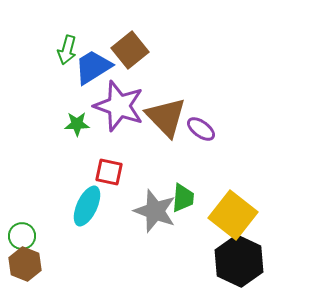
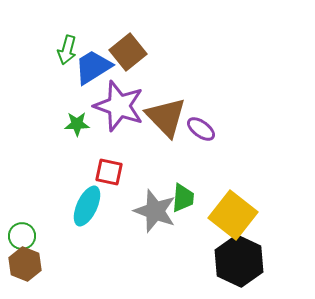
brown square: moved 2 px left, 2 px down
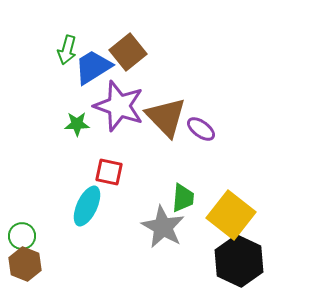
gray star: moved 8 px right, 16 px down; rotated 9 degrees clockwise
yellow square: moved 2 px left
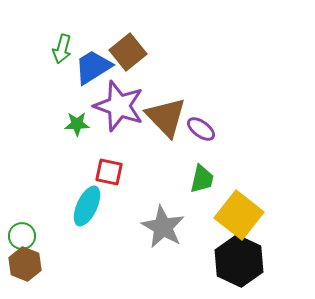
green arrow: moved 5 px left, 1 px up
green trapezoid: moved 19 px right, 19 px up; rotated 8 degrees clockwise
yellow square: moved 8 px right
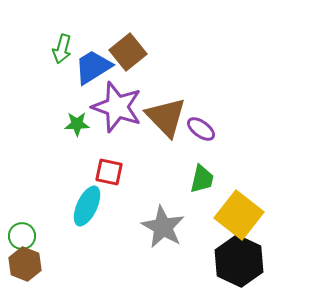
purple star: moved 2 px left, 1 px down
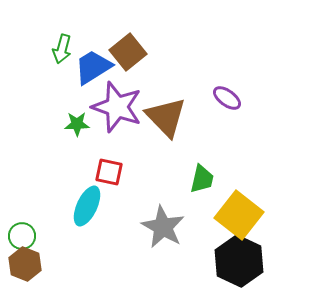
purple ellipse: moved 26 px right, 31 px up
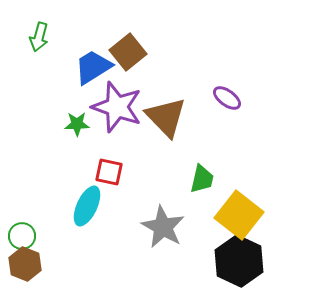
green arrow: moved 23 px left, 12 px up
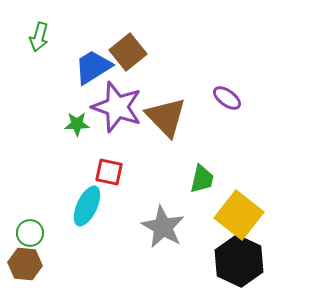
green circle: moved 8 px right, 3 px up
brown hexagon: rotated 16 degrees counterclockwise
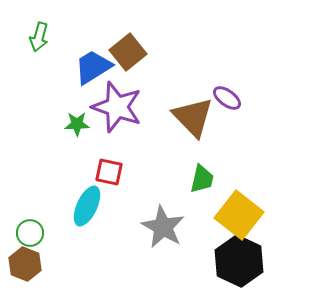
brown triangle: moved 27 px right
brown hexagon: rotated 16 degrees clockwise
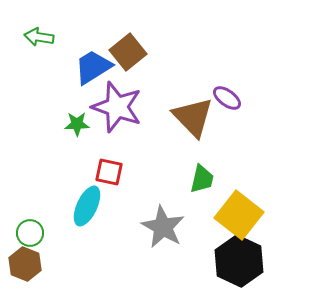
green arrow: rotated 84 degrees clockwise
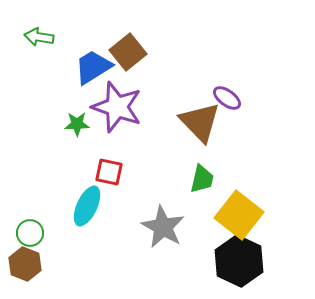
brown triangle: moved 7 px right, 5 px down
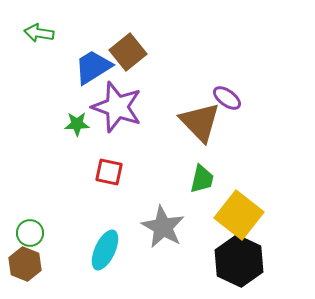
green arrow: moved 4 px up
cyan ellipse: moved 18 px right, 44 px down
